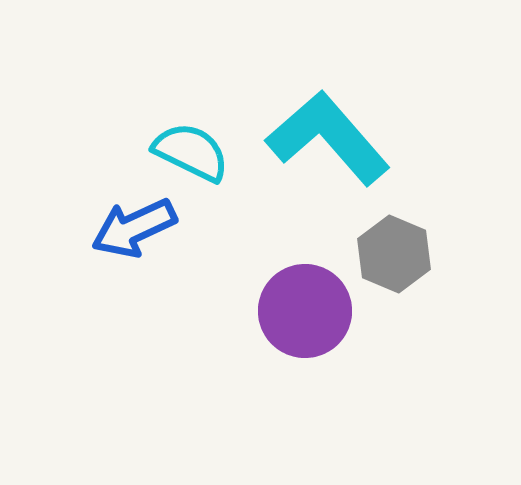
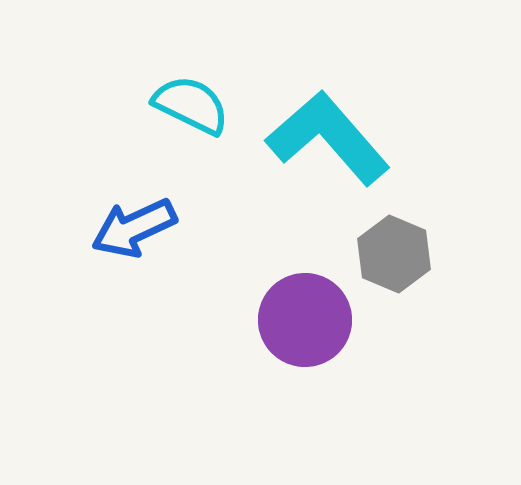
cyan semicircle: moved 47 px up
purple circle: moved 9 px down
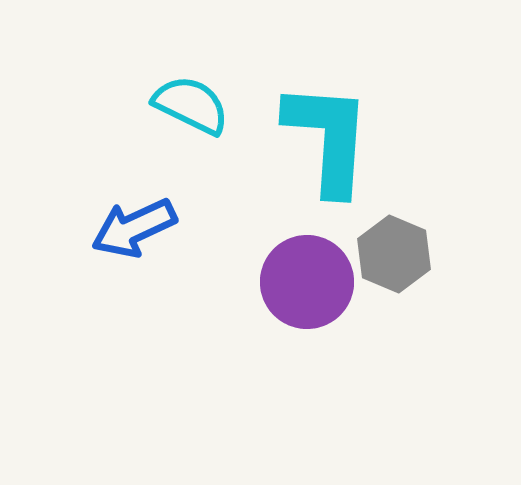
cyan L-shape: rotated 45 degrees clockwise
purple circle: moved 2 px right, 38 px up
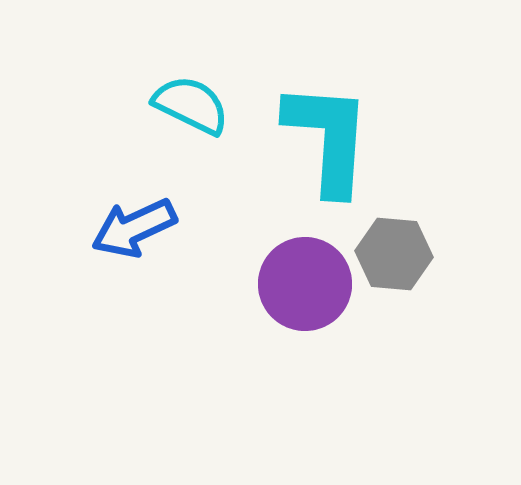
gray hexagon: rotated 18 degrees counterclockwise
purple circle: moved 2 px left, 2 px down
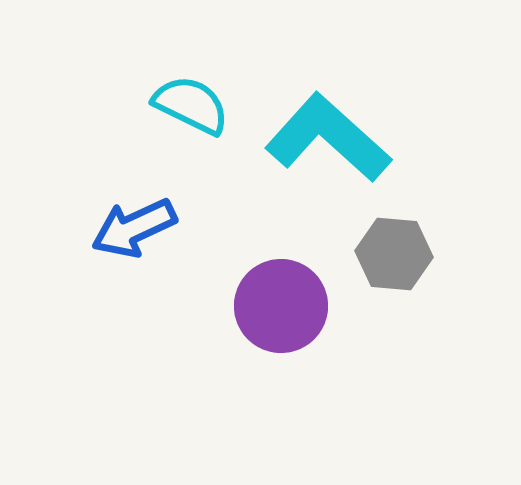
cyan L-shape: rotated 52 degrees counterclockwise
purple circle: moved 24 px left, 22 px down
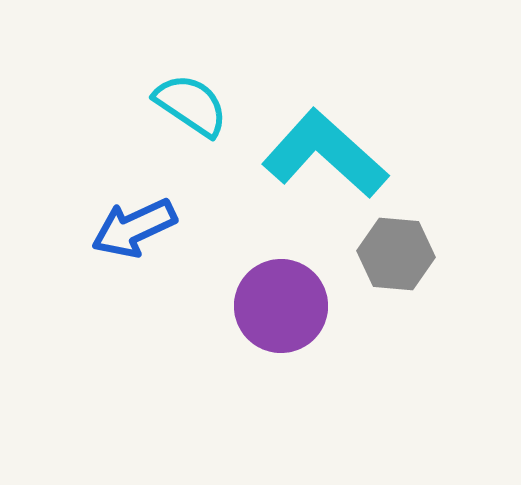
cyan semicircle: rotated 8 degrees clockwise
cyan L-shape: moved 3 px left, 16 px down
gray hexagon: moved 2 px right
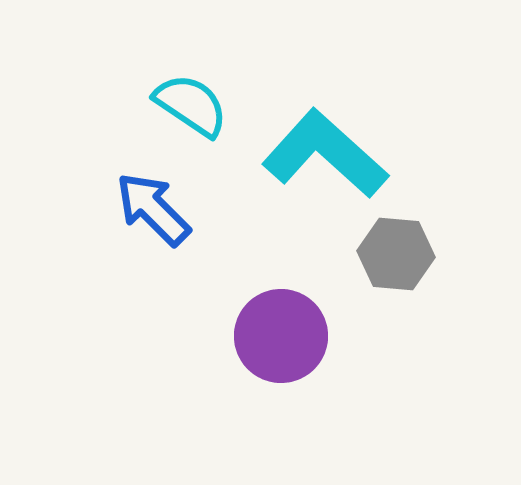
blue arrow: moved 19 px right, 19 px up; rotated 70 degrees clockwise
purple circle: moved 30 px down
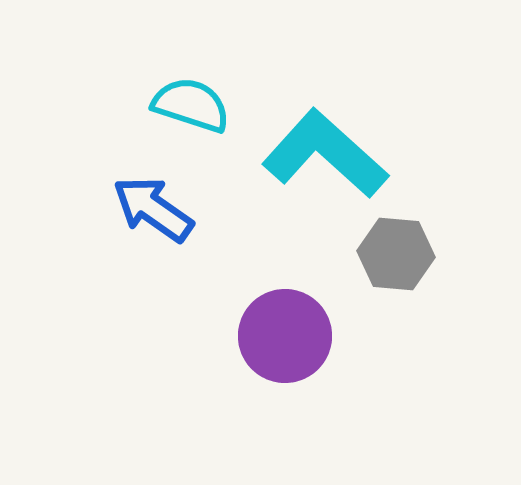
cyan semicircle: rotated 16 degrees counterclockwise
blue arrow: rotated 10 degrees counterclockwise
purple circle: moved 4 px right
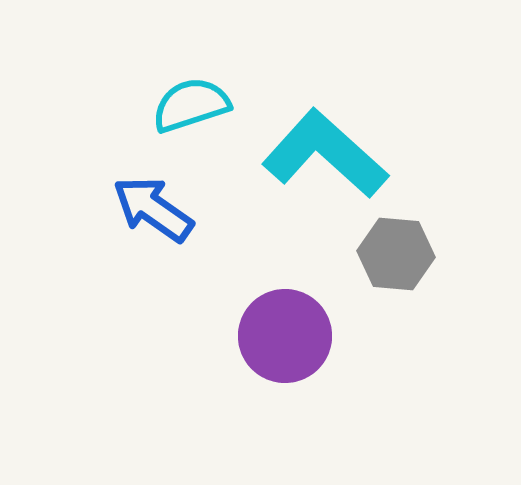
cyan semicircle: rotated 36 degrees counterclockwise
